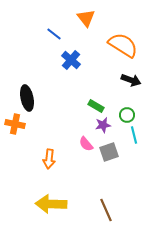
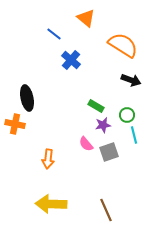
orange triangle: rotated 12 degrees counterclockwise
orange arrow: moved 1 px left
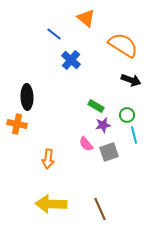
black ellipse: moved 1 px up; rotated 10 degrees clockwise
orange cross: moved 2 px right
brown line: moved 6 px left, 1 px up
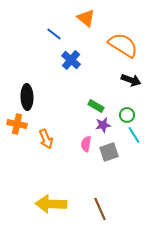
cyan line: rotated 18 degrees counterclockwise
pink semicircle: rotated 49 degrees clockwise
orange arrow: moved 2 px left, 20 px up; rotated 30 degrees counterclockwise
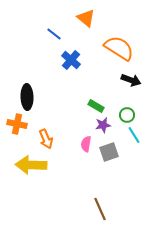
orange semicircle: moved 4 px left, 3 px down
yellow arrow: moved 20 px left, 39 px up
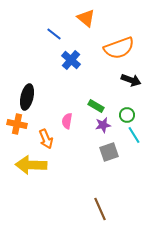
orange semicircle: rotated 128 degrees clockwise
black ellipse: rotated 15 degrees clockwise
pink semicircle: moved 19 px left, 23 px up
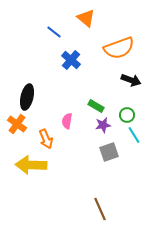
blue line: moved 2 px up
orange cross: rotated 24 degrees clockwise
